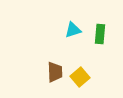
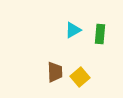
cyan triangle: rotated 12 degrees counterclockwise
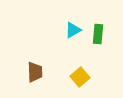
green rectangle: moved 2 px left
brown trapezoid: moved 20 px left
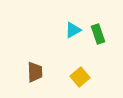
green rectangle: rotated 24 degrees counterclockwise
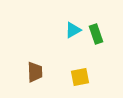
green rectangle: moved 2 px left
yellow square: rotated 30 degrees clockwise
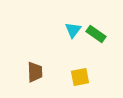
cyan triangle: rotated 24 degrees counterclockwise
green rectangle: rotated 36 degrees counterclockwise
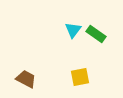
brown trapezoid: moved 9 px left, 7 px down; rotated 60 degrees counterclockwise
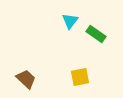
cyan triangle: moved 3 px left, 9 px up
brown trapezoid: rotated 15 degrees clockwise
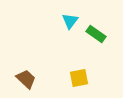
yellow square: moved 1 px left, 1 px down
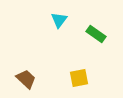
cyan triangle: moved 11 px left, 1 px up
